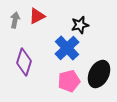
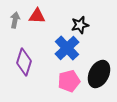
red triangle: rotated 30 degrees clockwise
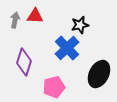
red triangle: moved 2 px left
pink pentagon: moved 15 px left, 6 px down
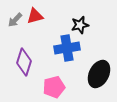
red triangle: rotated 18 degrees counterclockwise
gray arrow: rotated 147 degrees counterclockwise
blue cross: rotated 35 degrees clockwise
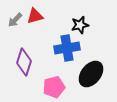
black ellipse: moved 8 px left; rotated 12 degrees clockwise
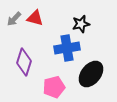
red triangle: moved 2 px down; rotated 30 degrees clockwise
gray arrow: moved 1 px left, 1 px up
black star: moved 1 px right, 1 px up
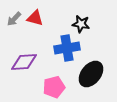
black star: rotated 24 degrees clockwise
purple diamond: rotated 68 degrees clockwise
